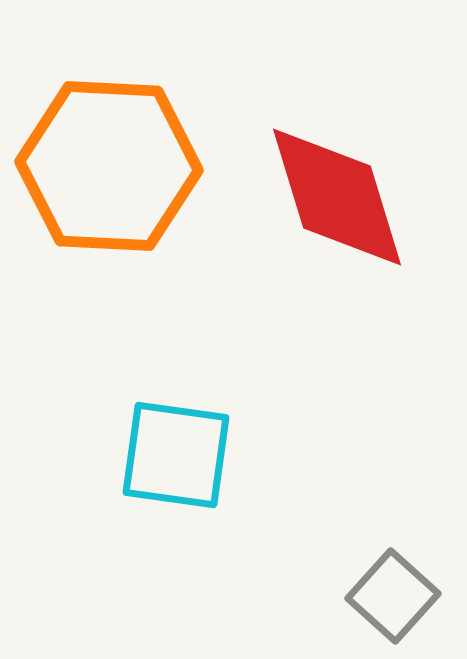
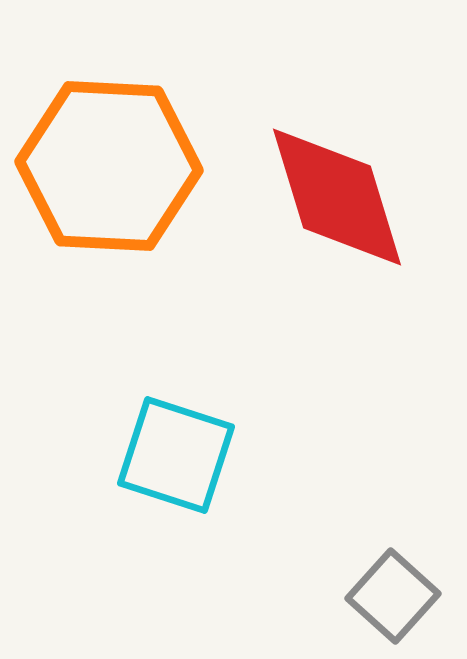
cyan square: rotated 10 degrees clockwise
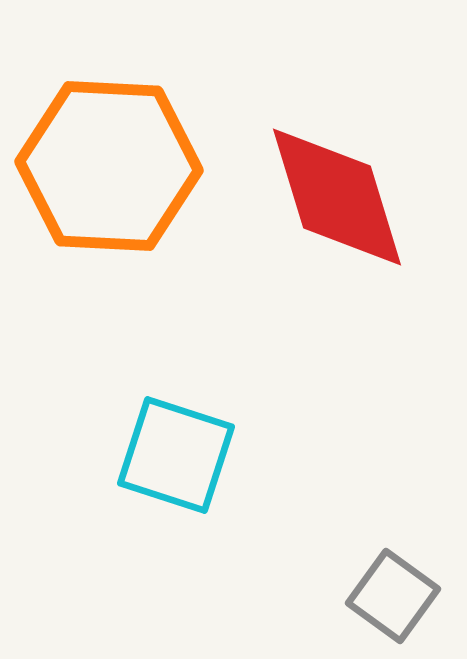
gray square: rotated 6 degrees counterclockwise
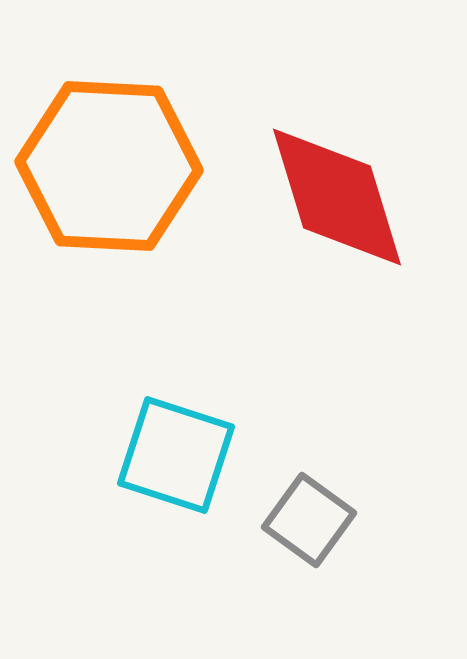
gray square: moved 84 px left, 76 px up
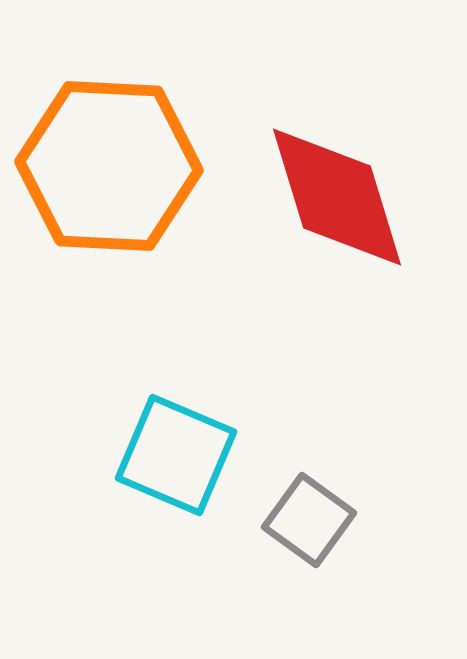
cyan square: rotated 5 degrees clockwise
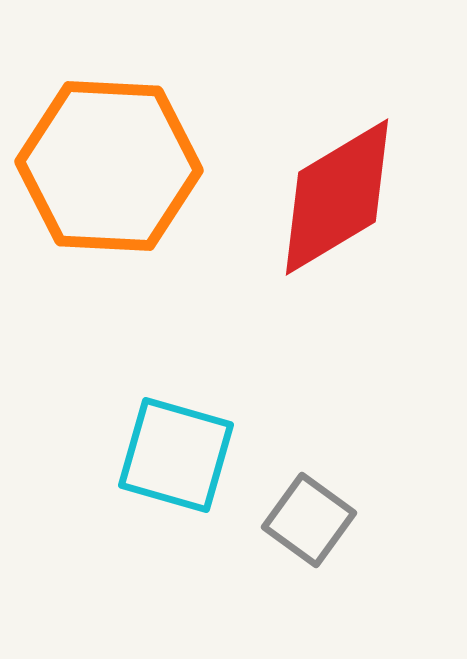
red diamond: rotated 76 degrees clockwise
cyan square: rotated 7 degrees counterclockwise
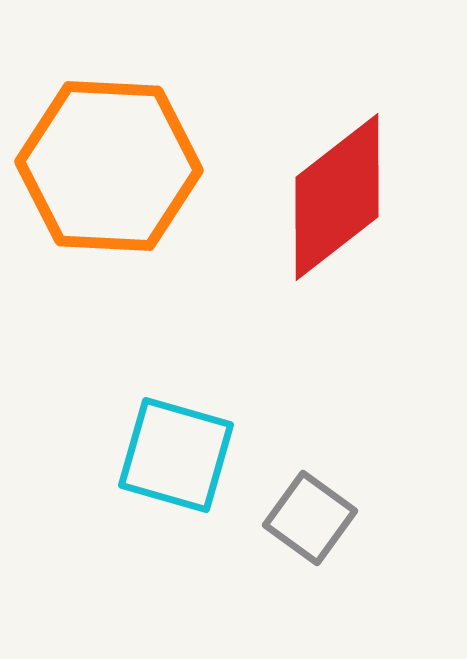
red diamond: rotated 7 degrees counterclockwise
gray square: moved 1 px right, 2 px up
